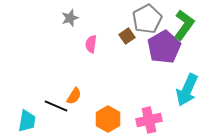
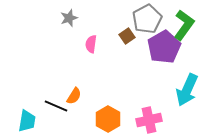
gray star: moved 1 px left
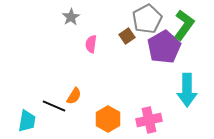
gray star: moved 2 px right, 1 px up; rotated 12 degrees counterclockwise
cyan arrow: rotated 24 degrees counterclockwise
black line: moved 2 px left
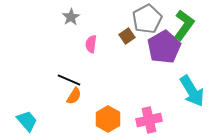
cyan arrow: moved 5 px right, 1 px down; rotated 32 degrees counterclockwise
black line: moved 15 px right, 26 px up
cyan trapezoid: rotated 50 degrees counterclockwise
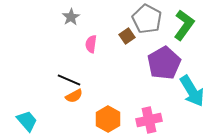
gray pentagon: rotated 16 degrees counterclockwise
purple pentagon: moved 16 px down
orange semicircle: rotated 30 degrees clockwise
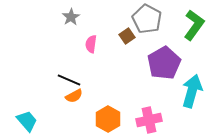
green L-shape: moved 10 px right
cyan arrow: rotated 132 degrees counterclockwise
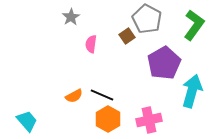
black line: moved 33 px right, 15 px down
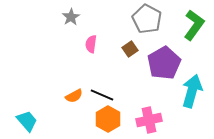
brown square: moved 3 px right, 13 px down
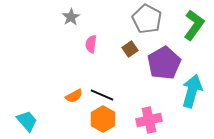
orange hexagon: moved 5 px left
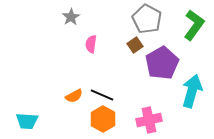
brown square: moved 5 px right, 4 px up
purple pentagon: moved 2 px left
cyan trapezoid: rotated 135 degrees clockwise
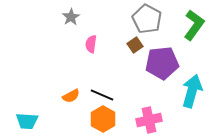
purple pentagon: rotated 24 degrees clockwise
orange semicircle: moved 3 px left
